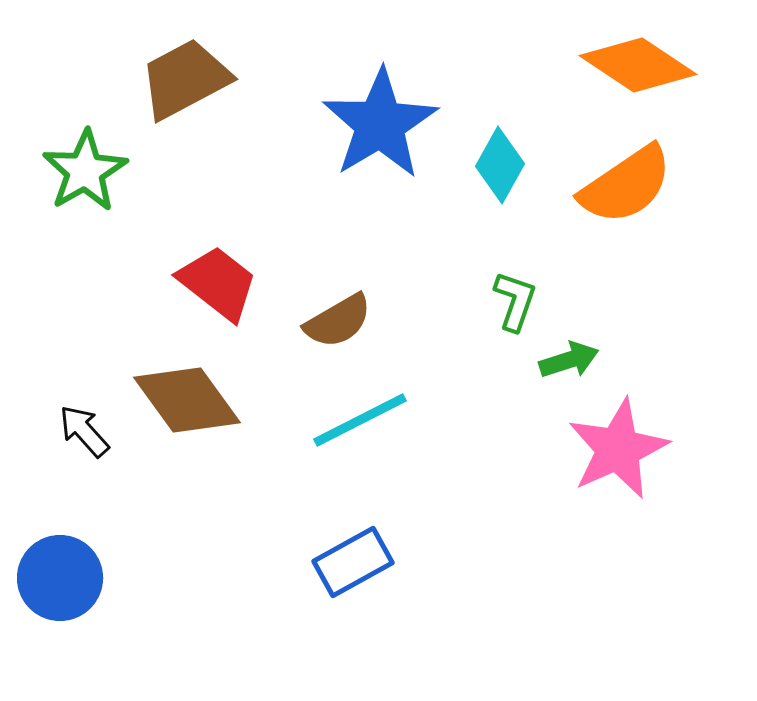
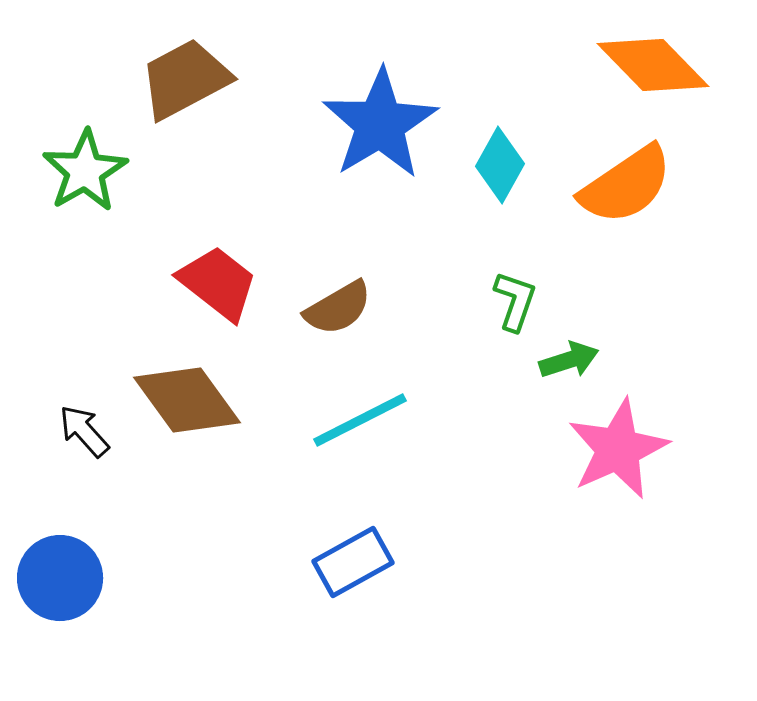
orange diamond: moved 15 px right; rotated 12 degrees clockwise
brown semicircle: moved 13 px up
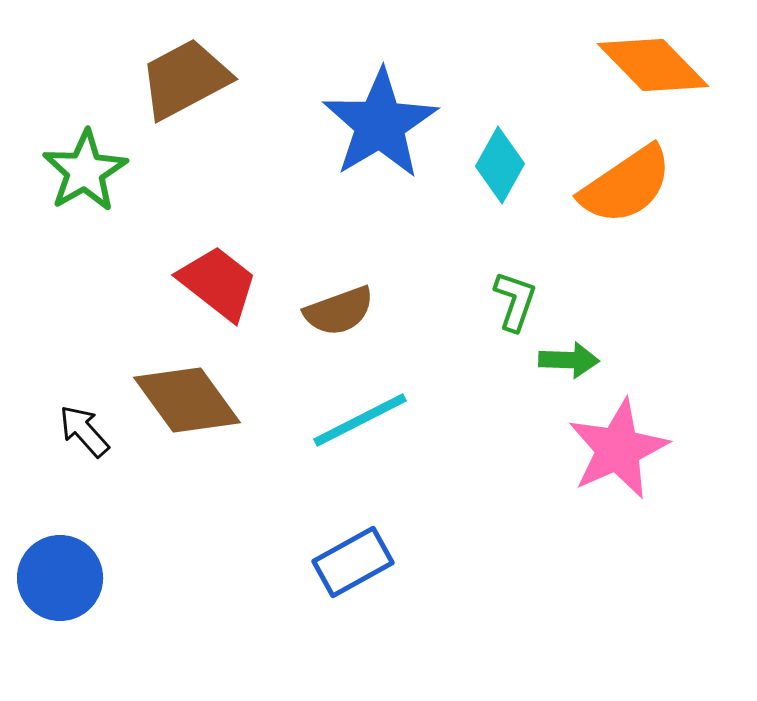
brown semicircle: moved 1 px right, 3 px down; rotated 10 degrees clockwise
green arrow: rotated 20 degrees clockwise
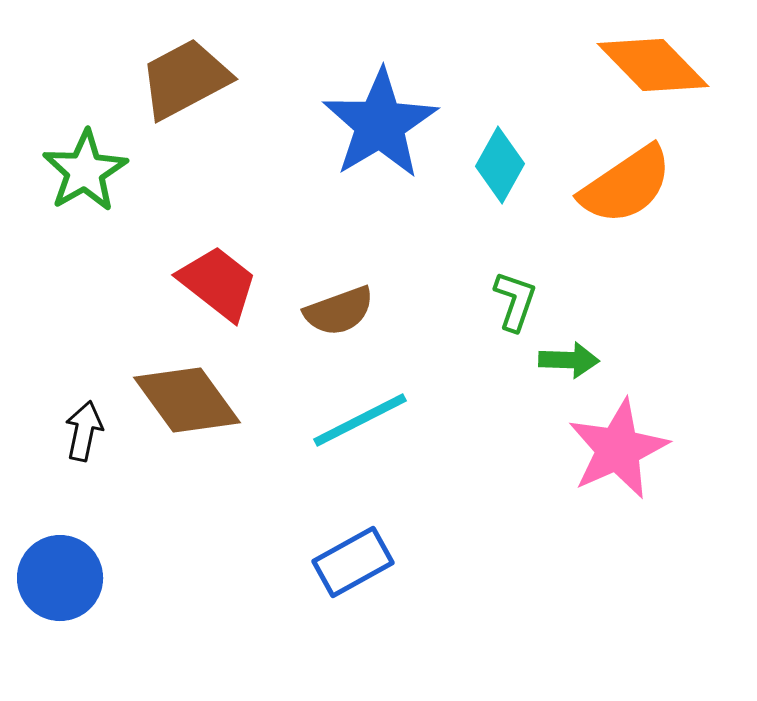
black arrow: rotated 54 degrees clockwise
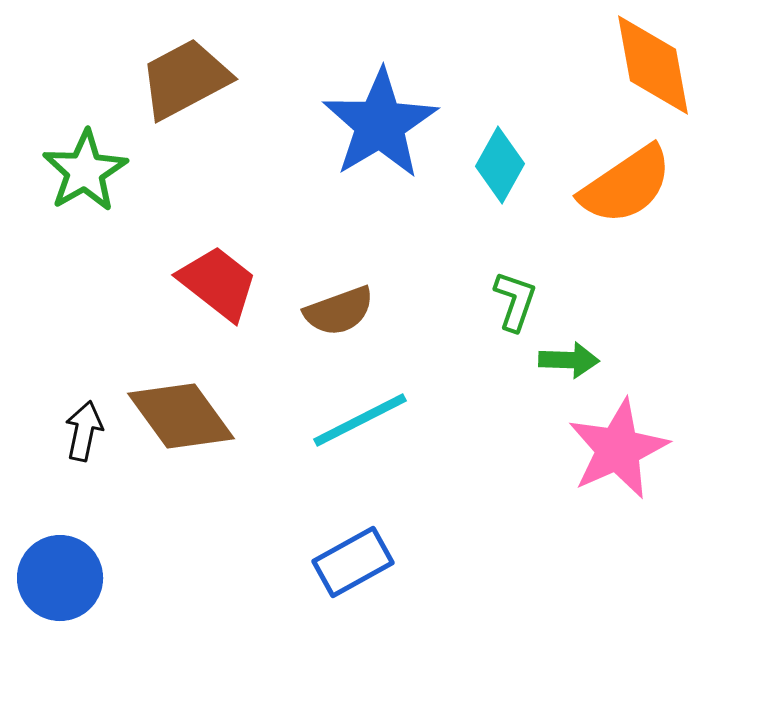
orange diamond: rotated 34 degrees clockwise
brown diamond: moved 6 px left, 16 px down
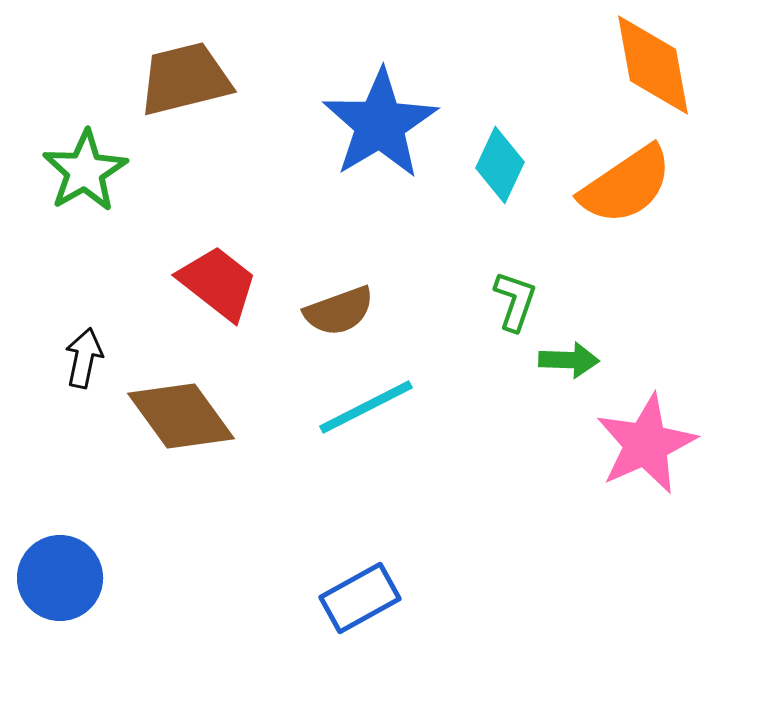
brown trapezoid: rotated 14 degrees clockwise
cyan diamond: rotated 4 degrees counterclockwise
cyan line: moved 6 px right, 13 px up
black arrow: moved 73 px up
pink star: moved 28 px right, 5 px up
blue rectangle: moved 7 px right, 36 px down
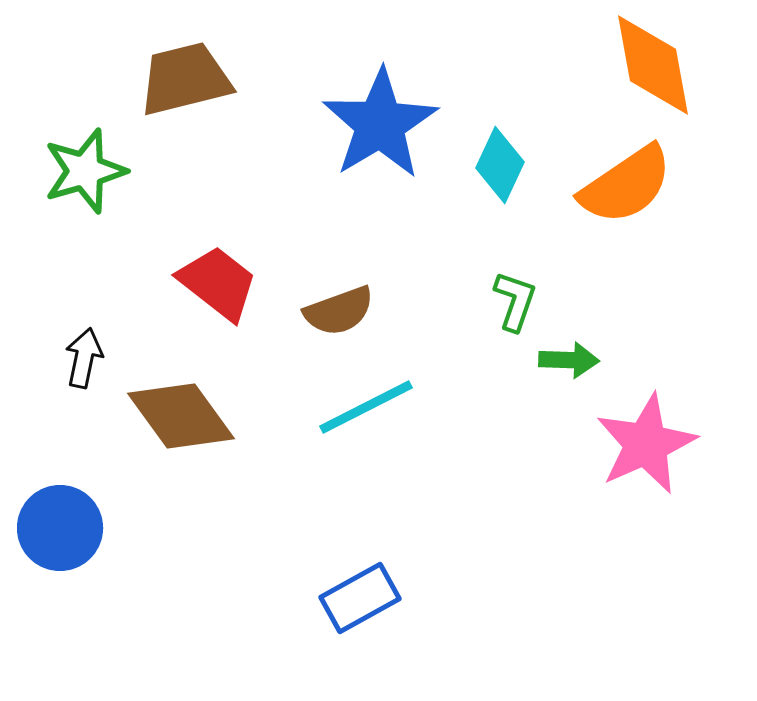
green star: rotated 14 degrees clockwise
blue circle: moved 50 px up
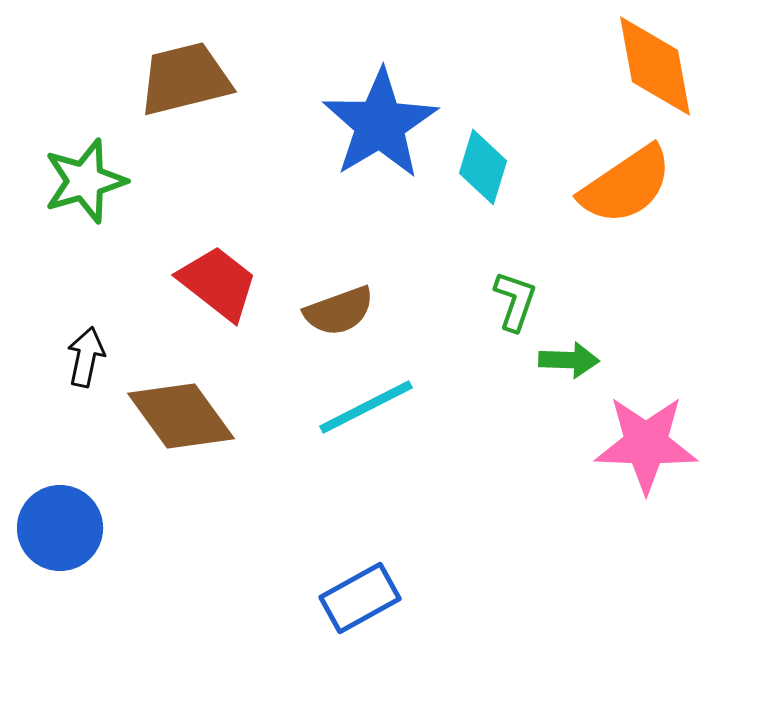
orange diamond: moved 2 px right, 1 px down
cyan diamond: moved 17 px left, 2 px down; rotated 8 degrees counterclockwise
green star: moved 10 px down
black arrow: moved 2 px right, 1 px up
pink star: rotated 26 degrees clockwise
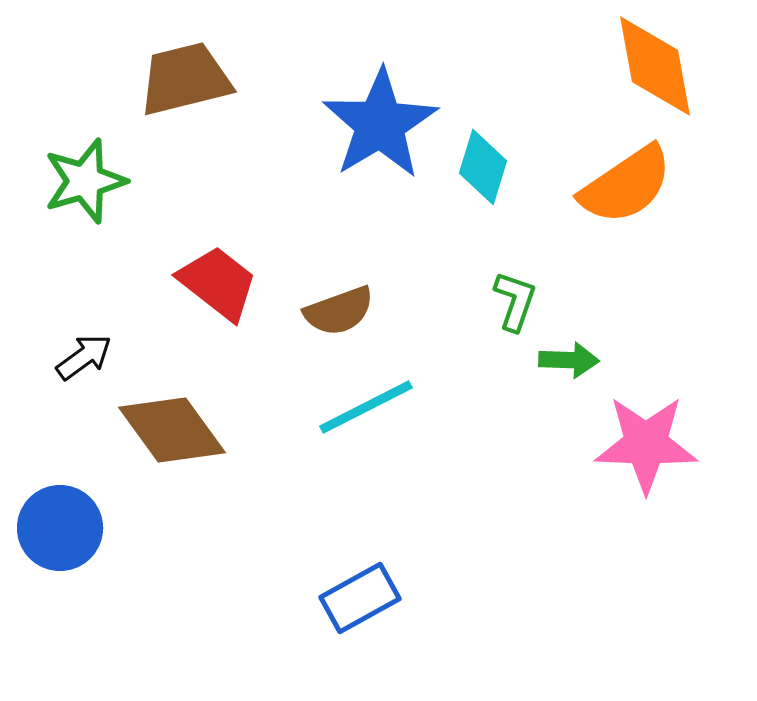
black arrow: moved 2 px left; rotated 42 degrees clockwise
brown diamond: moved 9 px left, 14 px down
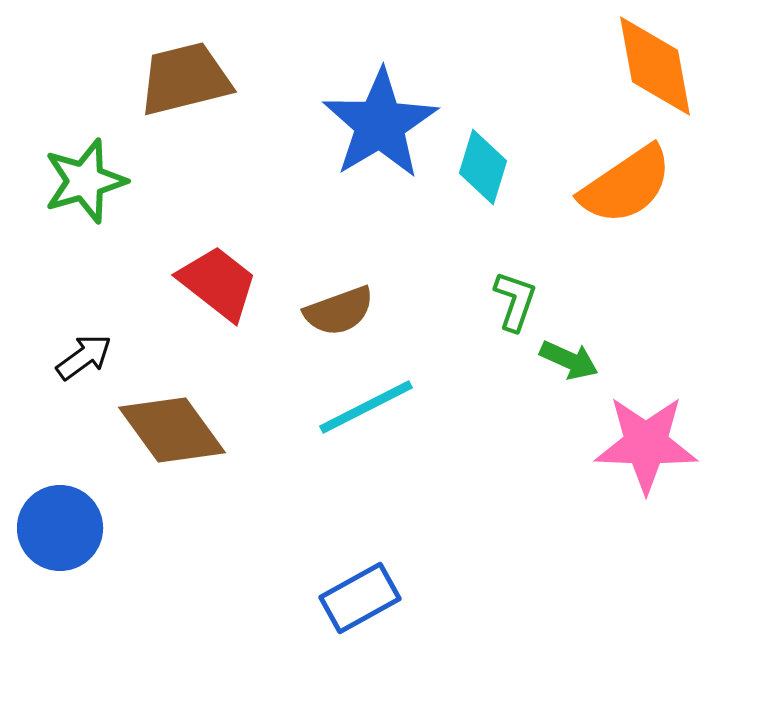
green arrow: rotated 22 degrees clockwise
